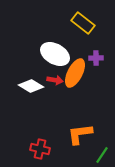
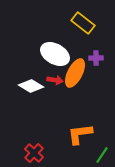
red cross: moved 6 px left, 4 px down; rotated 30 degrees clockwise
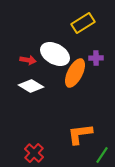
yellow rectangle: rotated 70 degrees counterclockwise
red arrow: moved 27 px left, 20 px up
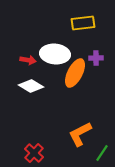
yellow rectangle: rotated 25 degrees clockwise
white ellipse: rotated 24 degrees counterclockwise
orange L-shape: rotated 20 degrees counterclockwise
green line: moved 2 px up
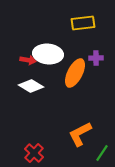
white ellipse: moved 7 px left
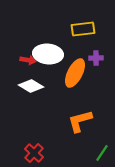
yellow rectangle: moved 6 px down
orange L-shape: moved 13 px up; rotated 12 degrees clockwise
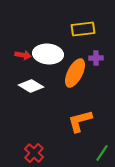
red arrow: moved 5 px left, 5 px up
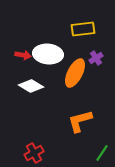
purple cross: rotated 32 degrees counterclockwise
red cross: rotated 18 degrees clockwise
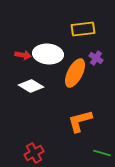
purple cross: rotated 24 degrees counterclockwise
green line: rotated 72 degrees clockwise
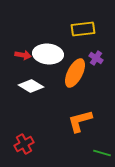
red cross: moved 10 px left, 9 px up
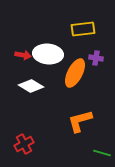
purple cross: rotated 24 degrees counterclockwise
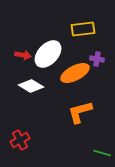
white ellipse: rotated 52 degrees counterclockwise
purple cross: moved 1 px right, 1 px down
orange ellipse: rotated 36 degrees clockwise
orange L-shape: moved 9 px up
red cross: moved 4 px left, 4 px up
